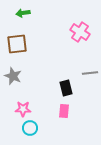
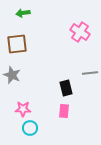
gray star: moved 1 px left, 1 px up
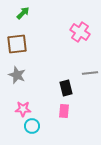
green arrow: rotated 144 degrees clockwise
gray star: moved 5 px right
cyan circle: moved 2 px right, 2 px up
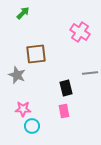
brown square: moved 19 px right, 10 px down
pink rectangle: rotated 16 degrees counterclockwise
